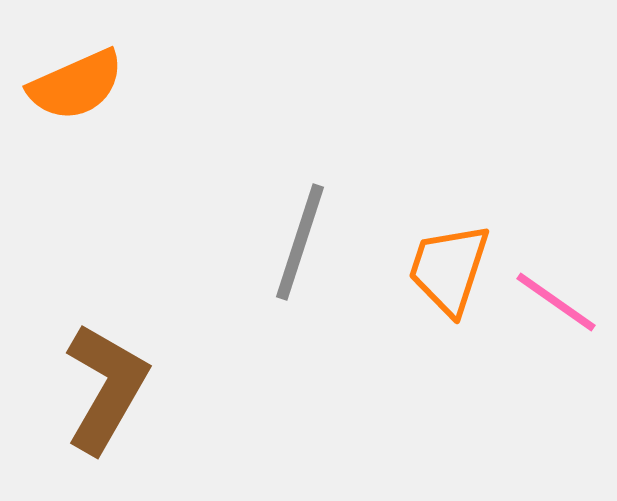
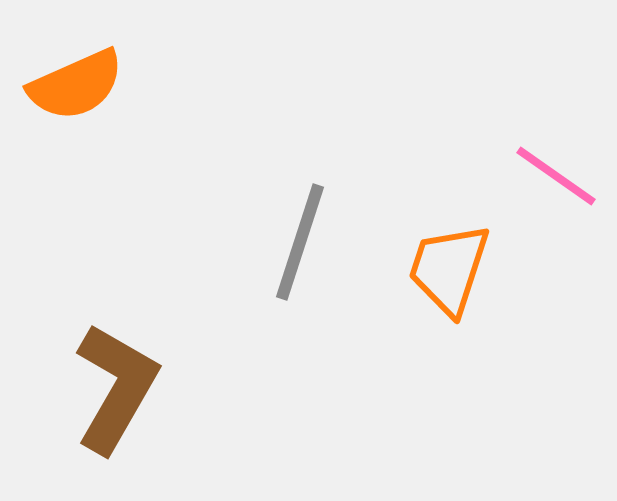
pink line: moved 126 px up
brown L-shape: moved 10 px right
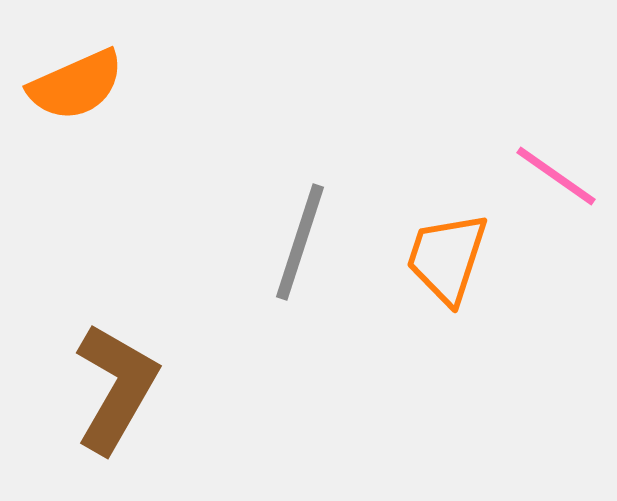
orange trapezoid: moved 2 px left, 11 px up
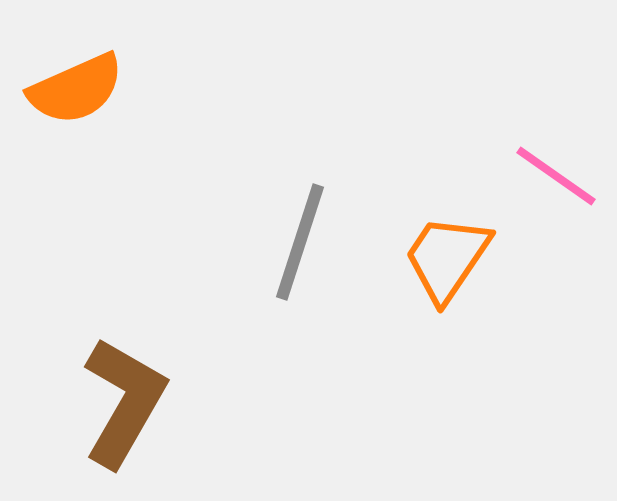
orange semicircle: moved 4 px down
orange trapezoid: rotated 16 degrees clockwise
brown L-shape: moved 8 px right, 14 px down
